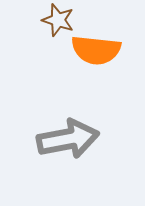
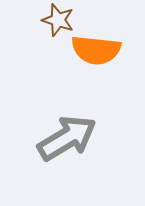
gray arrow: moved 1 px left, 1 px up; rotated 20 degrees counterclockwise
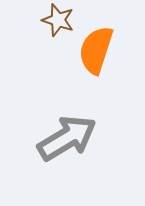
orange semicircle: rotated 102 degrees clockwise
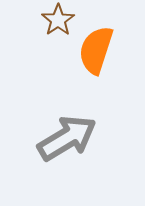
brown star: rotated 20 degrees clockwise
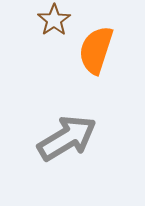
brown star: moved 4 px left
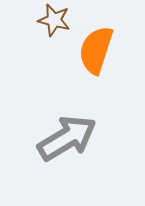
brown star: rotated 24 degrees counterclockwise
